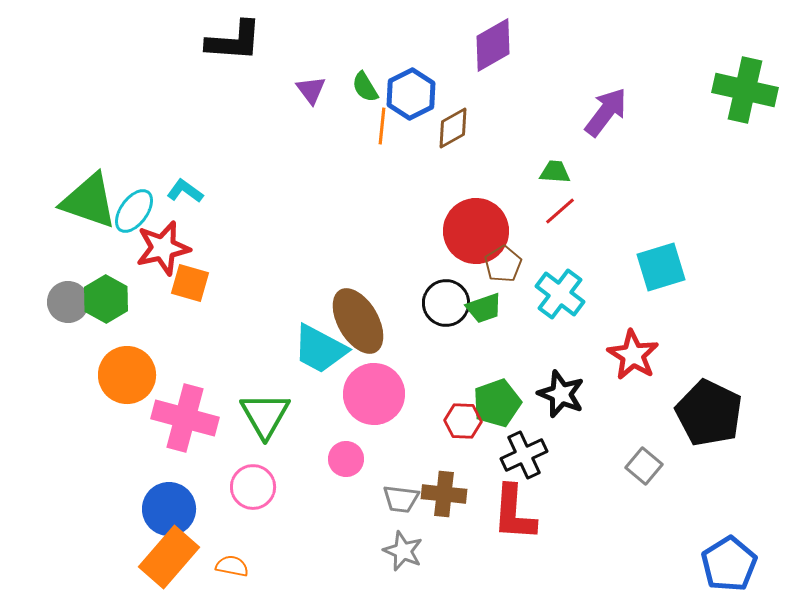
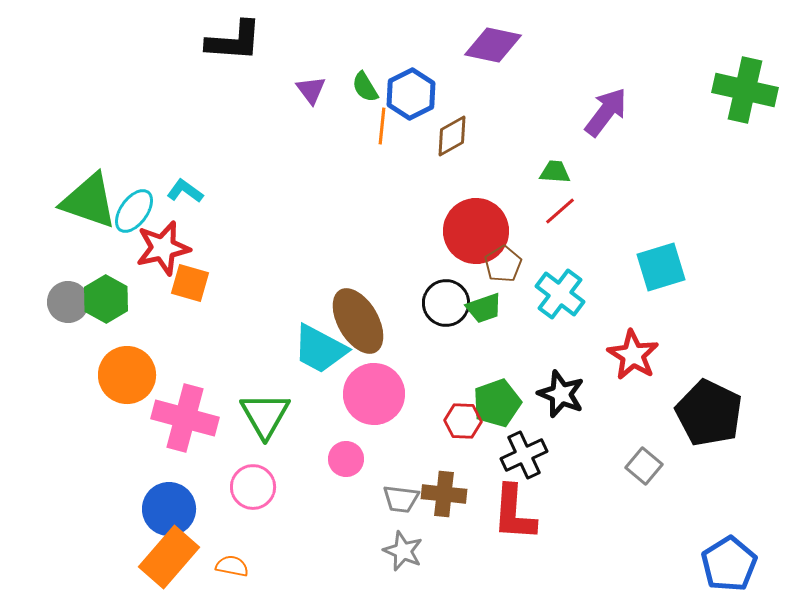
purple diamond at (493, 45): rotated 42 degrees clockwise
brown diamond at (453, 128): moved 1 px left, 8 px down
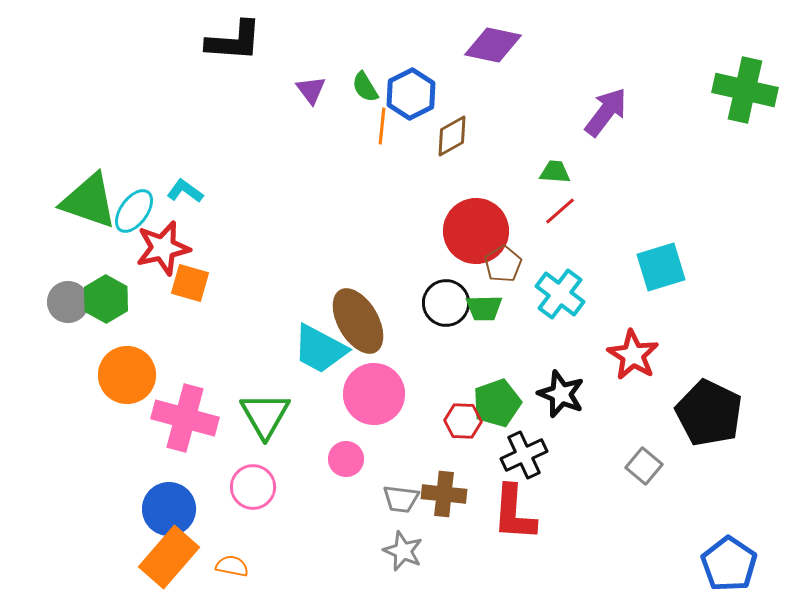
green trapezoid at (484, 308): rotated 18 degrees clockwise
blue pentagon at (729, 564): rotated 6 degrees counterclockwise
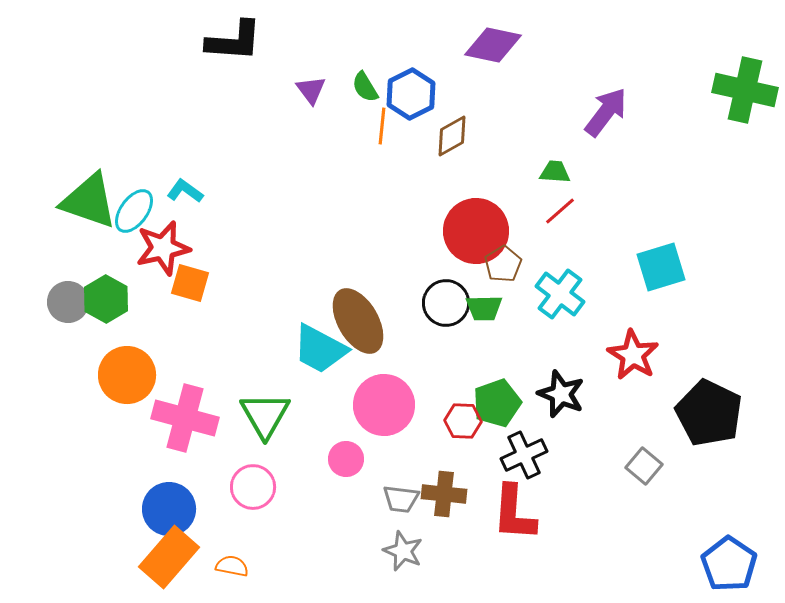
pink circle at (374, 394): moved 10 px right, 11 px down
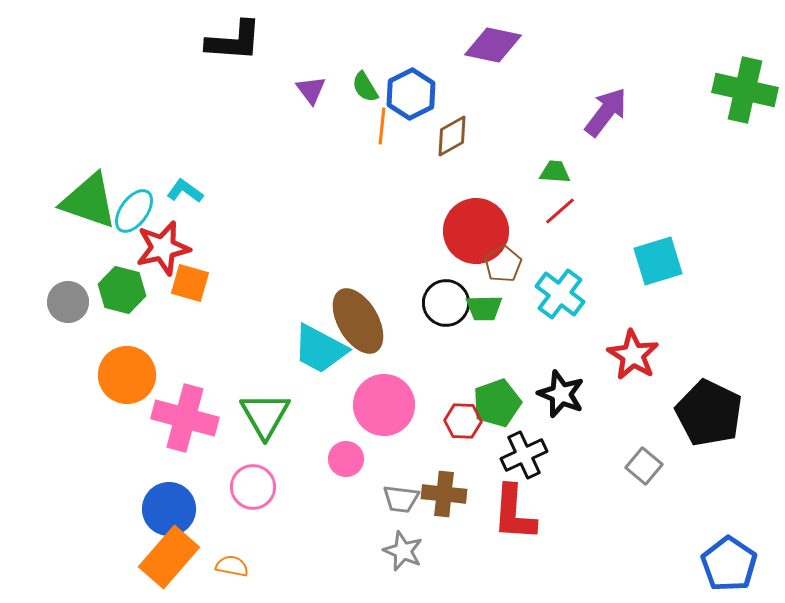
cyan square at (661, 267): moved 3 px left, 6 px up
green hexagon at (106, 299): moved 16 px right, 9 px up; rotated 15 degrees counterclockwise
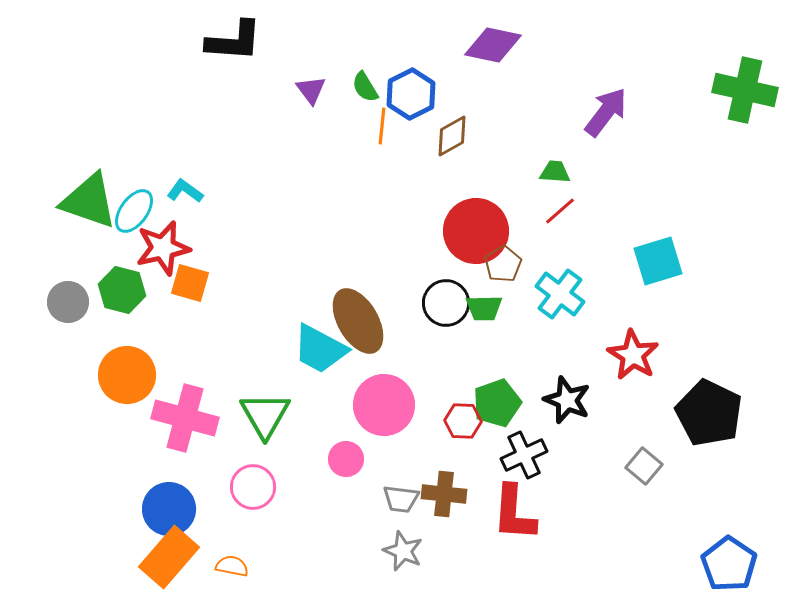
black star at (561, 394): moved 6 px right, 6 px down
